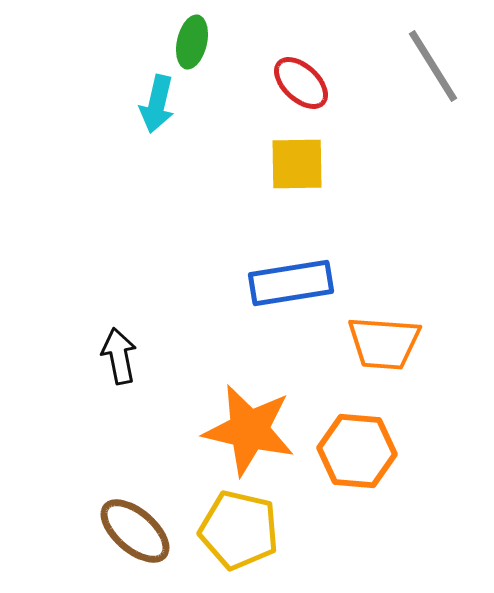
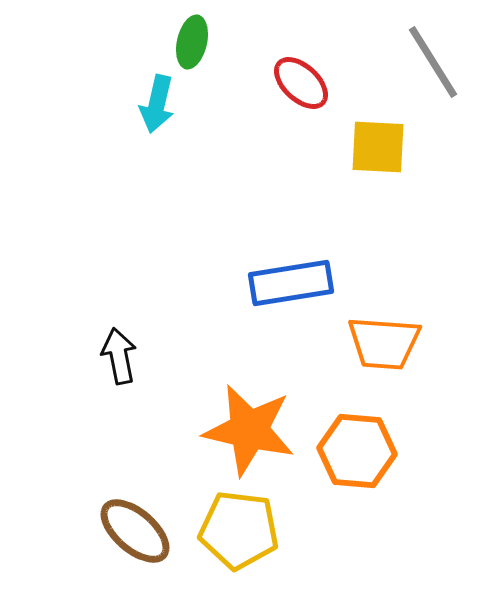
gray line: moved 4 px up
yellow square: moved 81 px right, 17 px up; rotated 4 degrees clockwise
yellow pentagon: rotated 6 degrees counterclockwise
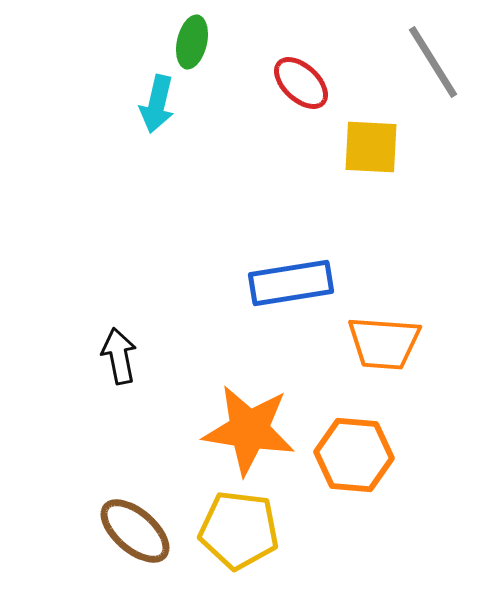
yellow square: moved 7 px left
orange star: rotated 4 degrees counterclockwise
orange hexagon: moved 3 px left, 4 px down
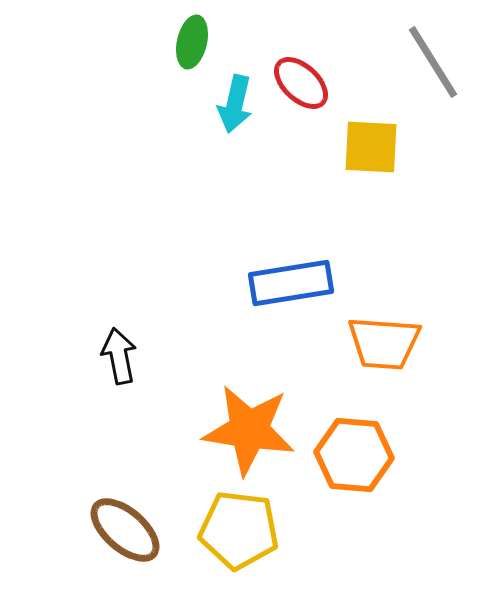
cyan arrow: moved 78 px right
brown ellipse: moved 10 px left, 1 px up
